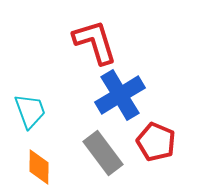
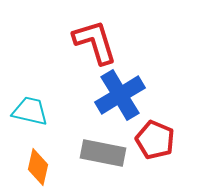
cyan trapezoid: rotated 57 degrees counterclockwise
red pentagon: moved 1 px left, 2 px up
gray rectangle: rotated 42 degrees counterclockwise
orange diamond: moved 1 px left; rotated 12 degrees clockwise
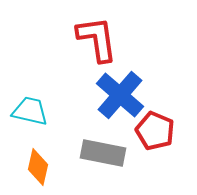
red L-shape: moved 2 px right, 3 px up; rotated 9 degrees clockwise
blue cross: rotated 18 degrees counterclockwise
red pentagon: moved 9 px up
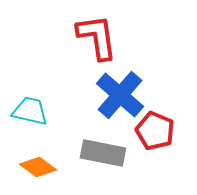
red L-shape: moved 2 px up
orange diamond: rotated 66 degrees counterclockwise
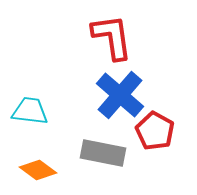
red L-shape: moved 15 px right
cyan trapezoid: rotated 6 degrees counterclockwise
red pentagon: rotated 6 degrees clockwise
orange diamond: moved 3 px down
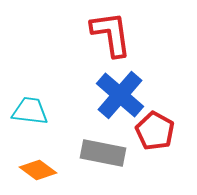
red L-shape: moved 1 px left, 3 px up
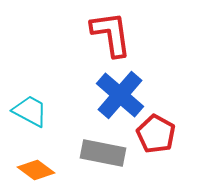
cyan trapezoid: rotated 21 degrees clockwise
red pentagon: moved 1 px right, 3 px down
orange diamond: moved 2 px left
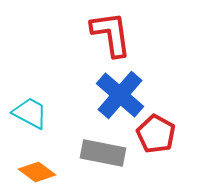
cyan trapezoid: moved 2 px down
orange diamond: moved 1 px right, 2 px down
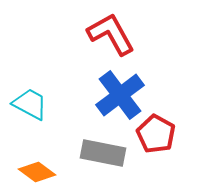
red L-shape: rotated 21 degrees counterclockwise
blue cross: rotated 12 degrees clockwise
cyan trapezoid: moved 9 px up
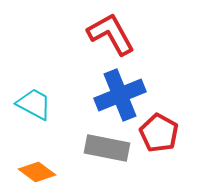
blue cross: rotated 15 degrees clockwise
cyan trapezoid: moved 4 px right
red pentagon: moved 3 px right, 1 px up
gray rectangle: moved 4 px right, 5 px up
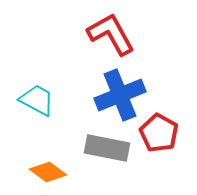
cyan trapezoid: moved 3 px right, 4 px up
orange diamond: moved 11 px right
